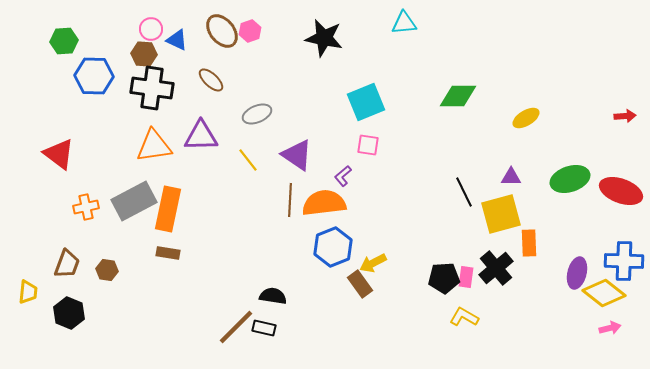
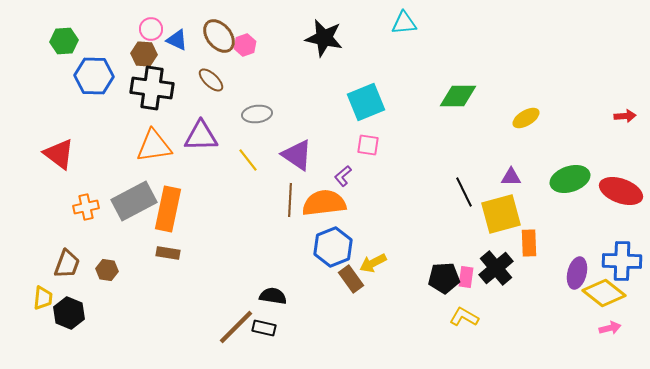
brown ellipse at (222, 31): moved 3 px left, 5 px down
pink hexagon at (250, 31): moved 5 px left, 14 px down
gray ellipse at (257, 114): rotated 16 degrees clockwise
blue cross at (624, 261): moved 2 px left
brown rectangle at (360, 284): moved 9 px left, 5 px up
yellow trapezoid at (28, 292): moved 15 px right, 6 px down
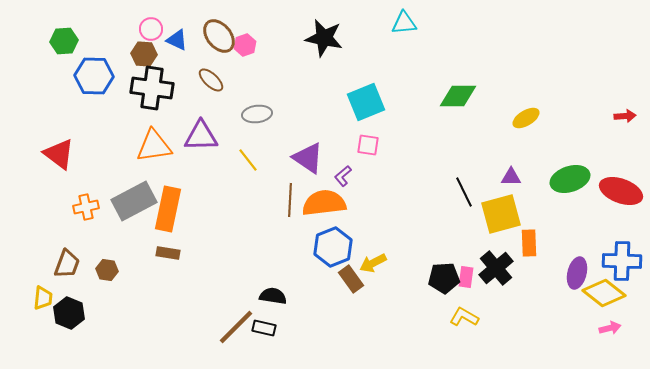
purple triangle at (297, 155): moved 11 px right, 3 px down
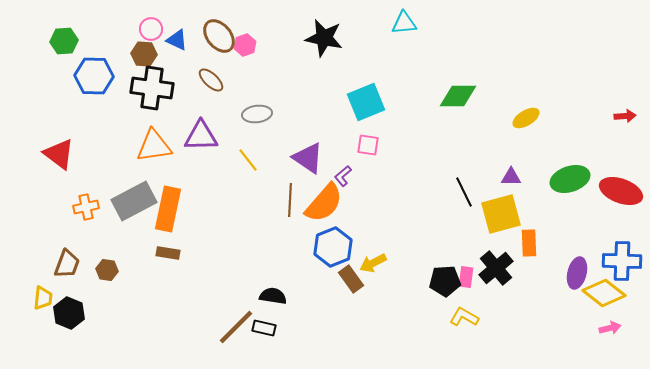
orange semicircle at (324, 203): rotated 138 degrees clockwise
black pentagon at (444, 278): moved 1 px right, 3 px down
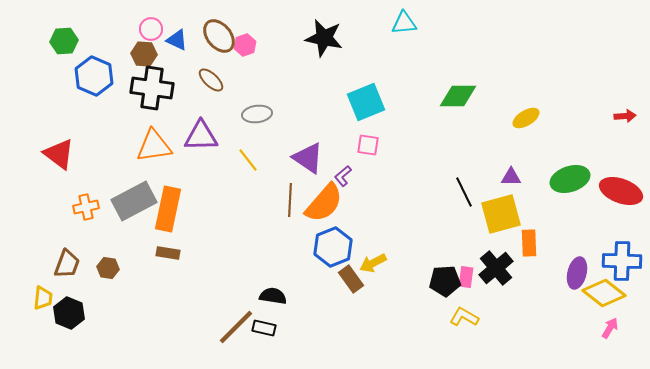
blue hexagon at (94, 76): rotated 21 degrees clockwise
brown hexagon at (107, 270): moved 1 px right, 2 px up
pink arrow at (610, 328): rotated 45 degrees counterclockwise
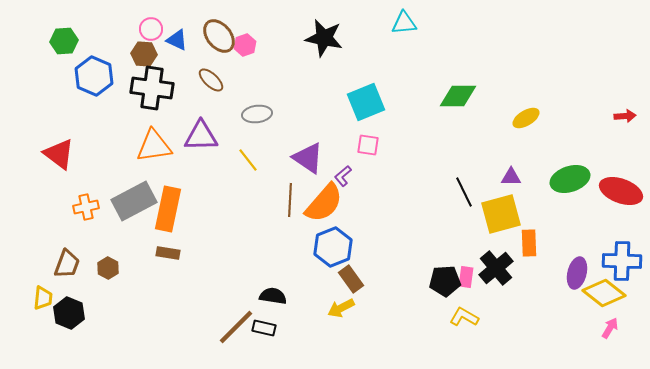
yellow arrow at (373, 263): moved 32 px left, 45 px down
brown hexagon at (108, 268): rotated 20 degrees clockwise
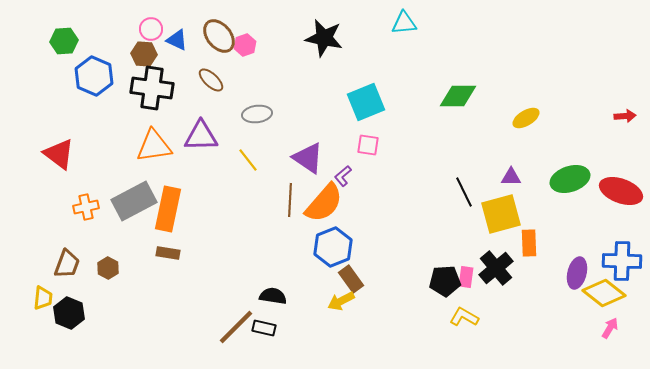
yellow arrow at (341, 308): moved 7 px up
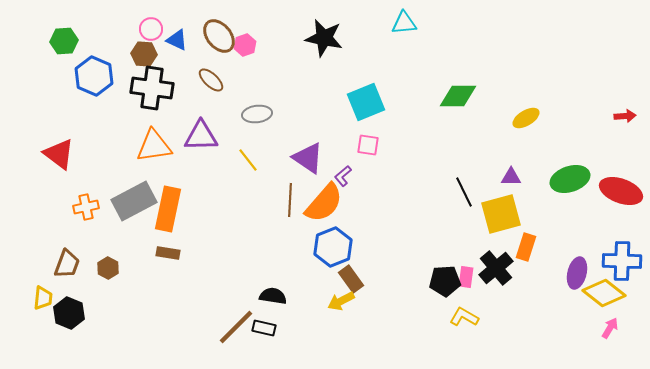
orange rectangle at (529, 243): moved 3 px left, 4 px down; rotated 20 degrees clockwise
